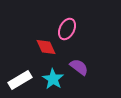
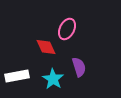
purple semicircle: rotated 36 degrees clockwise
white rectangle: moved 3 px left, 4 px up; rotated 20 degrees clockwise
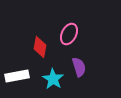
pink ellipse: moved 2 px right, 5 px down
red diamond: moved 6 px left; rotated 35 degrees clockwise
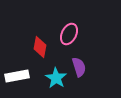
cyan star: moved 3 px right, 1 px up
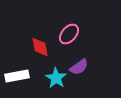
pink ellipse: rotated 15 degrees clockwise
red diamond: rotated 20 degrees counterclockwise
purple semicircle: rotated 72 degrees clockwise
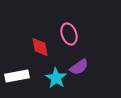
pink ellipse: rotated 60 degrees counterclockwise
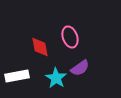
pink ellipse: moved 1 px right, 3 px down
purple semicircle: moved 1 px right, 1 px down
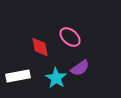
pink ellipse: rotated 30 degrees counterclockwise
white rectangle: moved 1 px right
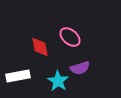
purple semicircle: rotated 18 degrees clockwise
cyan star: moved 2 px right, 3 px down
